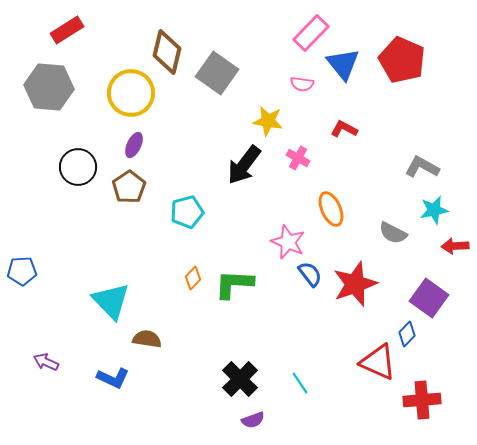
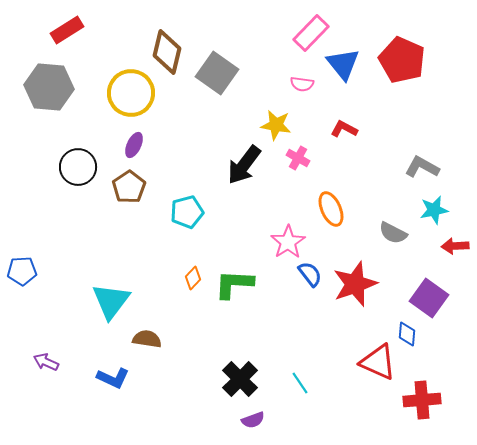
yellow star: moved 8 px right, 4 px down
pink star: rotated 16 degrees clockwise
cyan triangle: rotated 21 degrees clockwise
blue diamond: rotated 40 degrees counterclockwise
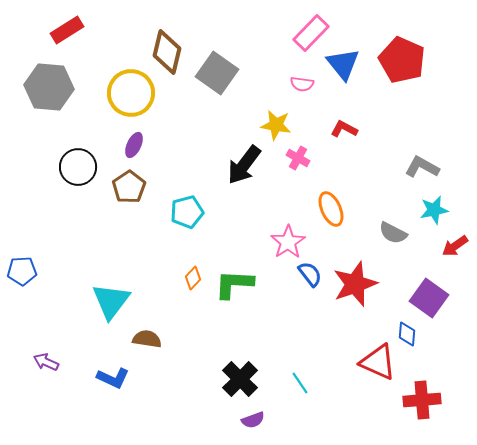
red arrow: rotated 32 degrees counterclockwise
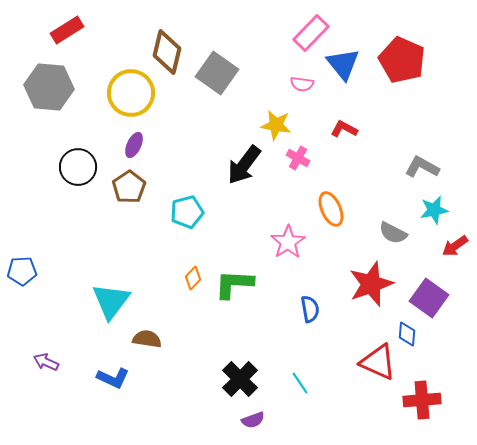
blue semicircle: moved 35 px down; rotated 28 degrees clockwise
red star: moved 16 px right
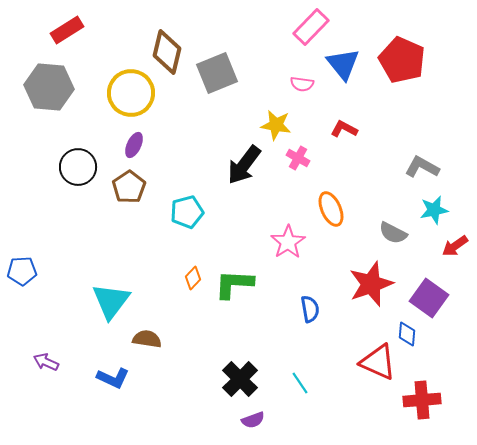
pink rectangle: moved 6 px up
gray square: rotated 33 degrees clockwise
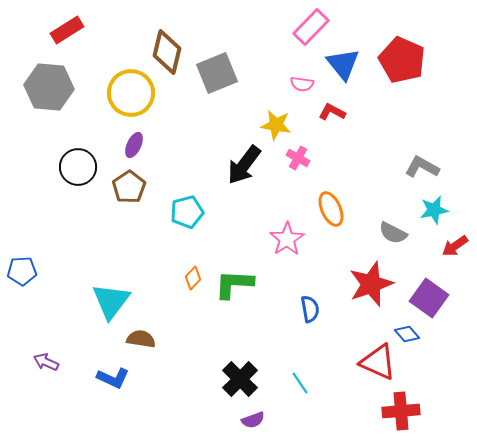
red L-shape: moved 12 px left, 17 px up
pink star: moved 1 px left, 3 px up
blue diamond: rotated 45 degrees counterclockwise
brown semicircle: moved 6 px left
red cross: moved 21 px left, 11 px down
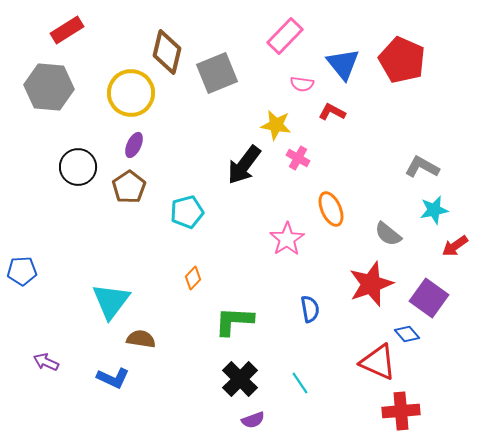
pink rectangle: moved 26 px left, 9 px down
gray semicircle: moved 5 px left, 1 px down; rotated 12 degrees clockwise
green L-shape: moved 37 px down
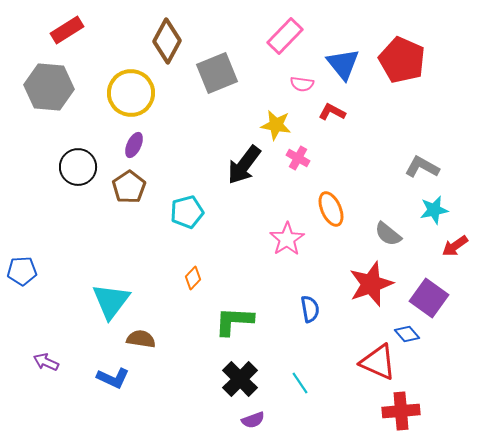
brown diamond: moved 11 px up; rotated 15 degrees clockwise
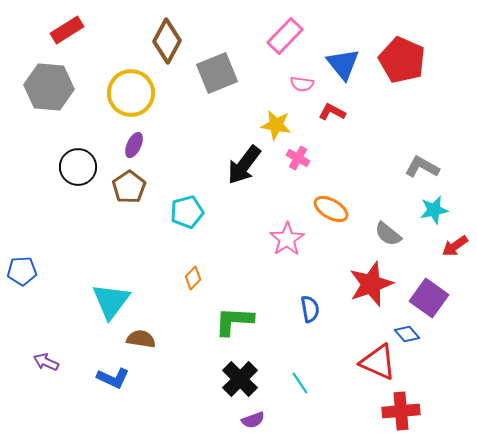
orange ellipse: rotated 36 degrees counterclockwise
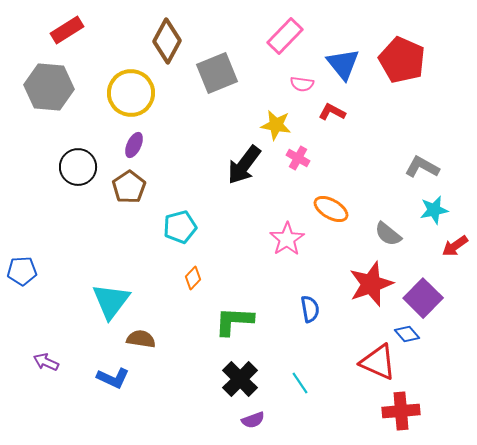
cyan pentagon: moved 7 px left, 15 px down
purple square: moved 6 px left; rotated 9 degrees clockwise
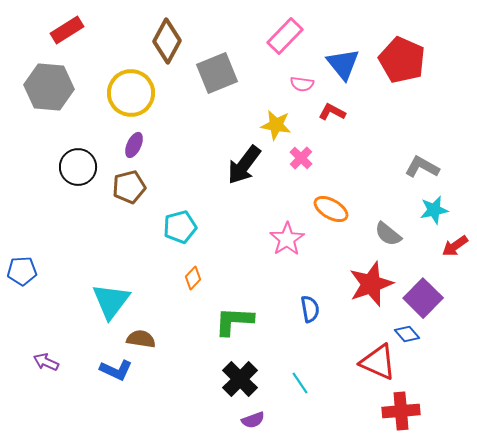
pink cross: moved 3 px right; rotated 15 degrees clockwise
brown pentagon: rotated 20 degrees clockwise
blue L-shape: moved 3 px right, 8 px up
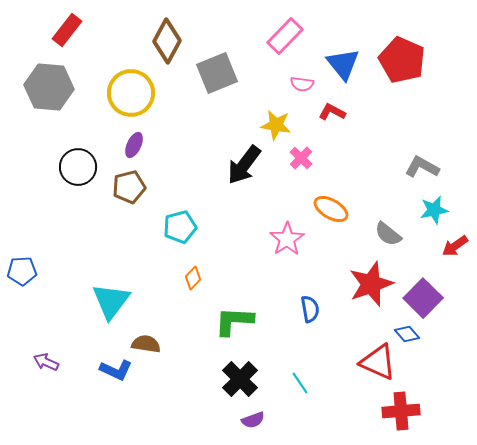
red rectangle: rotated 20 degrees counterclockwise
brown semicircle: moved 5 px right, 5 px down
